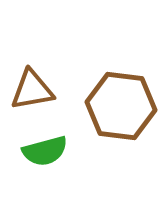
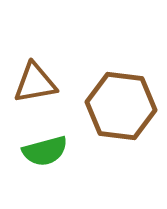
brown triangle: moved 3 px right, 7 px up
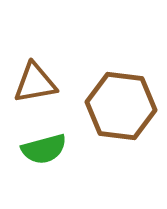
green semicircle: moved 1 px left, 2 px up
